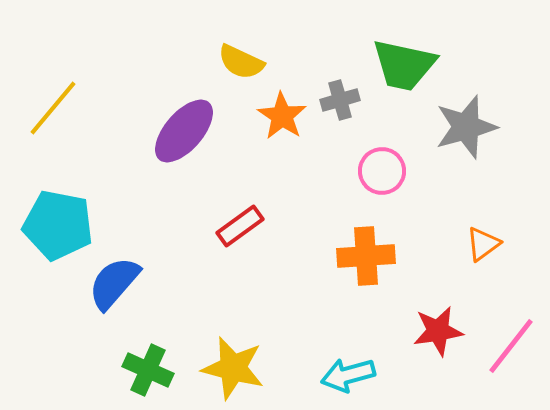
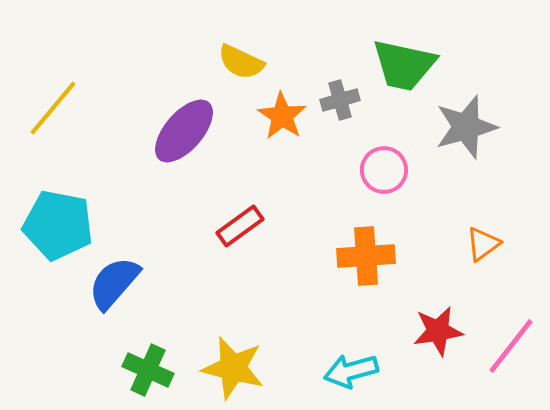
pink circle: moved 2 px right, 1 px up
cyan arrow: moved 3 px right, 4 px up
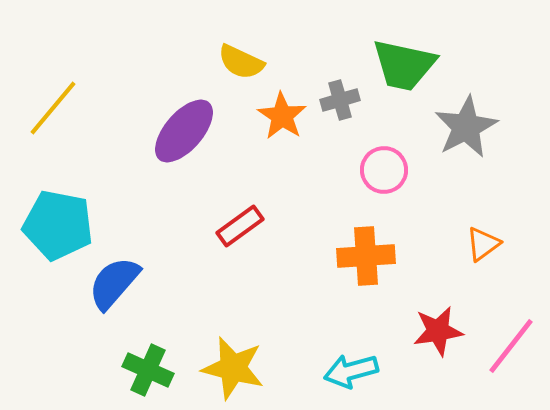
gray star: rotated 12 degrees counterclockwise
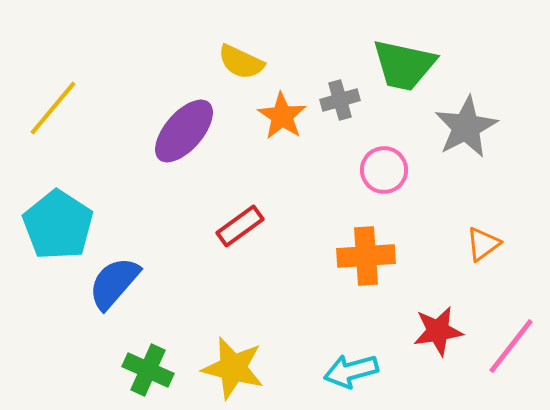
cyan pentagon: rotated 22 degrees clockwise
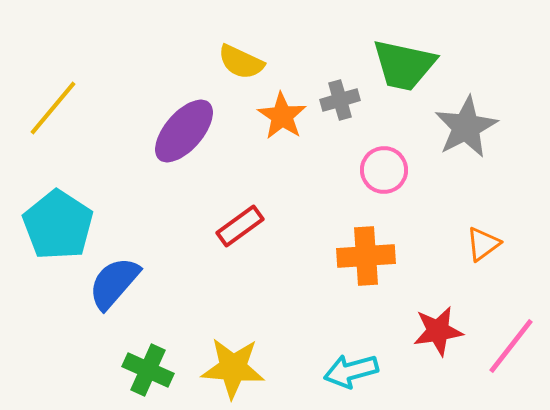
yellow star: rotated 10 degrees counterclockwise
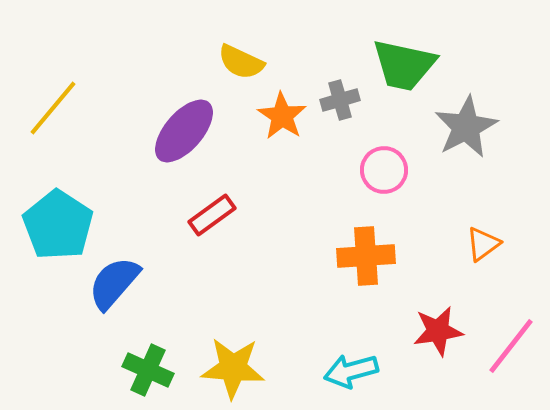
red rectangle: moved 28 px left, 11 px up
